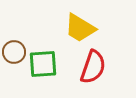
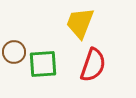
yellow trapezoid: moved 5 px up; rotated 80 degrees clockwise
red semicircle: moved 2 px up
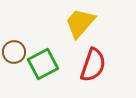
yellow trapezoid: rotated 20 degrees clockwise
green square: rotated 24 degrees counterclockwise
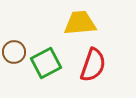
yellow trapezoid: rotated 44 degrees clockwise
green square: moved 3 px right, 1 px up
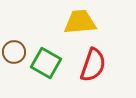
yellow trapezoid: moved 1 px up
green square: rotated 32 degrees counterclockwise
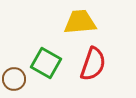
brown circle: moved 27 px down
red semicircle: moved 1 px up
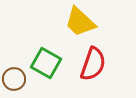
yellow trapezoid: rotated 132 degrees counterclockwise
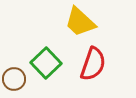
green square: rotated 16 degrees clockwise
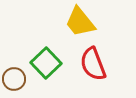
yellow trapezoid: rotated 8 degrees clockwise
red semicircle: rotated 140 degrees clockwise
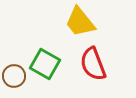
green square: moved 1 px left, 1 px down; rotated 16 degrees counterclockwise
brown circle: moved 3 px up
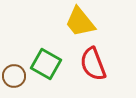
green square: moved 1 px right
